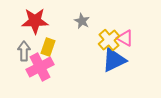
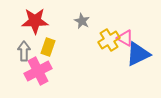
yellow cross: rotated 10 degrees clockwise
blue triangle: moved 24 px right, 6 px up
pink cross: moved 2 px left, 4 px down
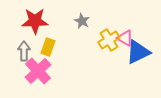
blue triangle: moved 2 px up
pink cross: rotated 16 degrees counterclockwise
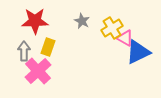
yellow cross: moved 3 px right, 12 px up
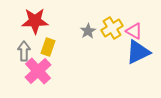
gray star: moved 6 px right, 10 px down; rotated 14 degrees clockwise
pink triangle: moved 9 px right, 7 px up
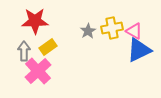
yellow cross: rotated 20 degrees clockwise
yellow rectangle: rotated 36 degrees clockwise
blue triangle: moved 1 px right, 2 px up
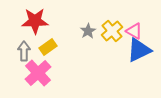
yellow cross: moved 3 px down; rotated 30 degrees counterclockwise
pink cross: moved 2 px down
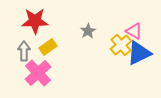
yellow cross: moved 9 px right, 14 px down
blue triangle: moved 3 px down
